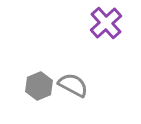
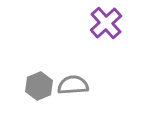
gray semicircle: rotated 32 degrees counterclockwise
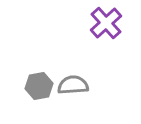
gray hexagon: rotated 12 degrees clockwise
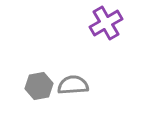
purple cross: rotated 12 degrees clockwise
